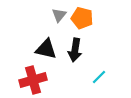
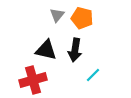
gray triangle: moved 2 px left
black triangle: moved 1 px down
cyan line: moved 6 px left, 2 px up
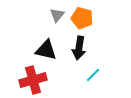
black arrow: moved 4 px right, 2 px up
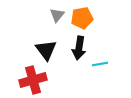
orange pentagon: rotated 25 degrees counterclockwise
black triangle: rotated 40 degrees clockwise
cyan line: moved 7 px right, 11 px up; rotated 35 degrees clockwise
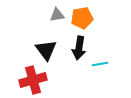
gray triangle: rotated 42 degrees clockwise
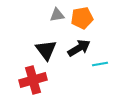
black arrow: rotated 130 degrees counterclockwise
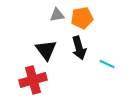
black arrow: rotated 105 degrees clockwise
cyan line: moved 7 px right; rotated 35 degrees clockwise
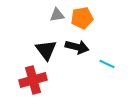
black arrow: moved 2 px left, 1 px up; rotated 60 degrees counterclockwise
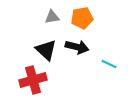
gray triangle: moved 5 px left, 2 px down
black triangle: rotated 10 degrees counterclockwise
cyan line: moved 2 px right
